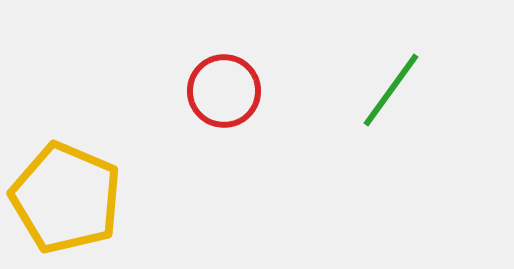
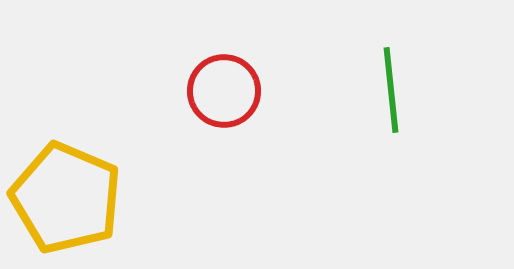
green line: rotated 42 degrees counterclockwise
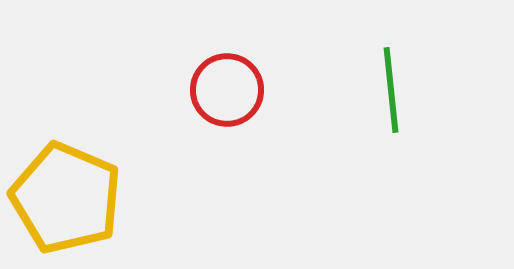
red circle: moved 3 px right, 1 px up
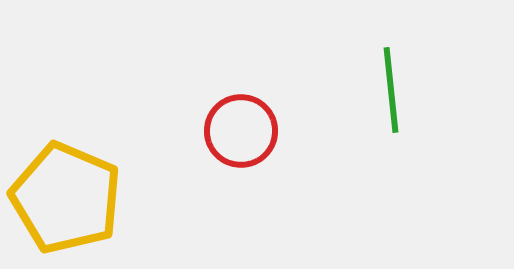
red circle: moved 14 px right, 41 px down
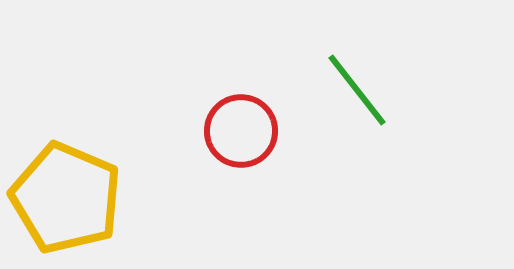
green line: moved 34 px left; rotated 32 degrees counterclockwise
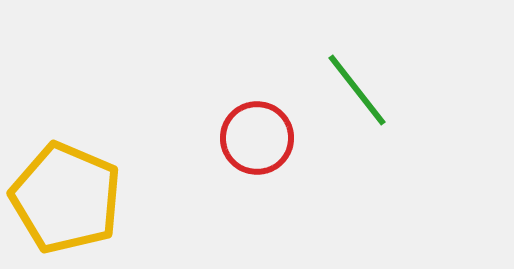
red circle: moved 16 px right, 7 px down
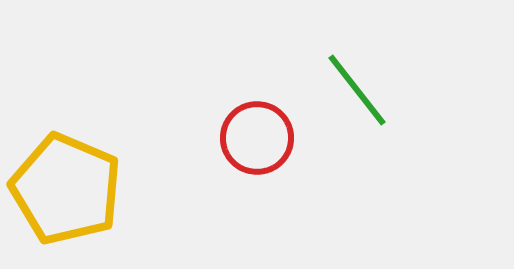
yellow pentagon: moved 9 px up
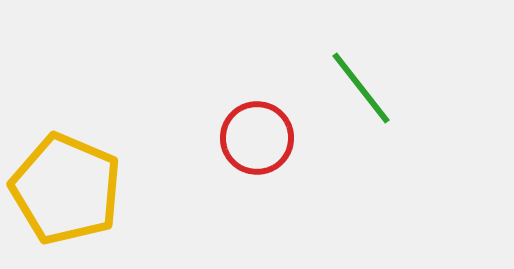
green line: moved 4 px right, 2 px up
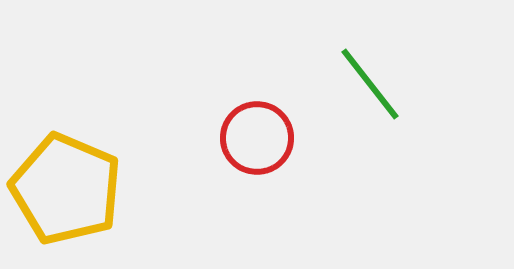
green line: moved 9 px right, 4 px up
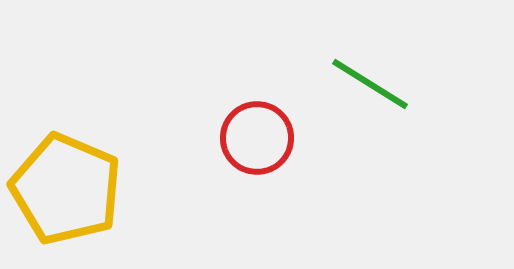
green line: rotated 20 degrees counterclockwise
